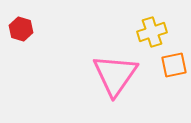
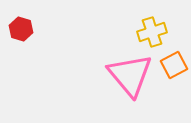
orange square: rotated 16 degrees counterclockwise
pink triangle: moved 15 px right; rotated 15 degrees counterclockwise
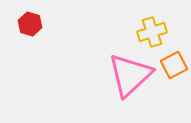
red hexagon: moved 9 px right, 5 px up
pink triangle: rotated 27 degrees clockwise
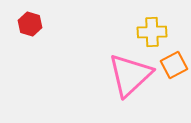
yellow cross: rotated 16 degrees clockwise
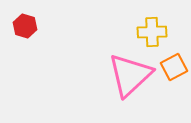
red hexagon: moved 5 px left, 2 px down
orange square: moved 2 px down
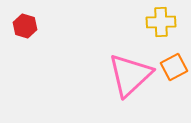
yellow cross: moved 9 px right, 10 px up
